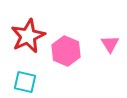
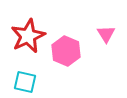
pink triangle: moved 4 px left, 10 px up
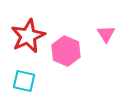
cyan square: moved 1 px left, 1 px up
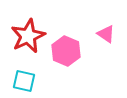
pink triangle: rotated 24 degrees counterclockwise
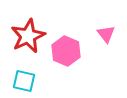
pink triangle: rotated 18 degrees clockwise
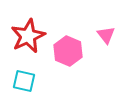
pink triangle: moved 1 px down
pink hexagon: moved 2 px right
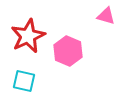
pink triangle: moved 19 px up; rotated 36 degrees counterclockwise
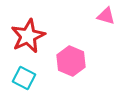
pink hexagon: moved 3 px right, 10 px down
cyan square: moved 3 px up; rotated 15 degrees clockwise
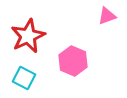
pink triangle: moved 1 px right; rotated 36 degrees counterclockwise
pink hexagon: moved 2 px right
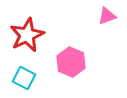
red star: moved 1 px left, 1 px up
pink hexagon: moved 2 px left, 1 px down
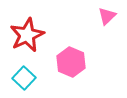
pink triangle: rotated 24 degrees counterclockwise
cyan square: rotated 15 degrees clockwise
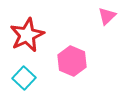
pink hexagon: moved 1 px right, 1 px up
